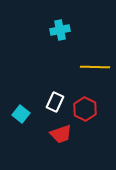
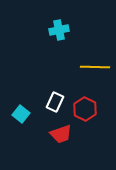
cyan cross: moved 1 px left
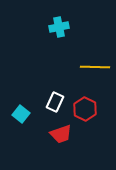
cyan cross: moved 3 px up
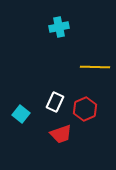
red hexagon: rotated 10 degrees clockwise
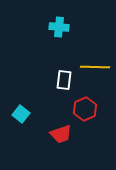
cyan cross: rotated 18 degrees clockwise
white rectangle: moved 9 px right, 22 px up; rotated 18 degrees counterclockwise
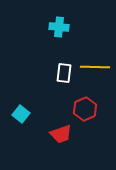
white rectangle: moved 7 px up
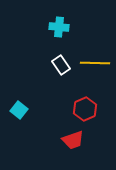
yellow line: moved 4 px up
white rectangle: moved 3 px left, 8 px up; rotated 42 degrees counterclockwise
cyan square: moved 2 px left, 4 px up
red trapezoid: moved 12 px right, 6 px down
